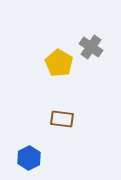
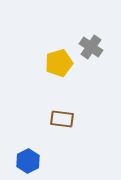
yellow pentagon: rotated 24 degrees clockwise
blue hexagon: moved 1 px left, 3 px down
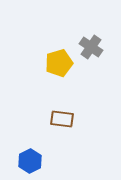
blue hexagon: moved 2 px right
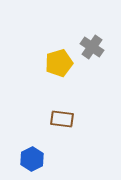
gray cross: moved 1 px right
blue hexagon: moved 2 px right, 2 px up
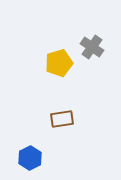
brown rectangle: rotated 15 degrees counterclockwise
blue hexagon: moved 2 px left, 1 px up
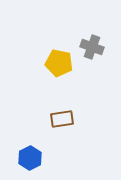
gray cross: rotated 15 degrees counterclockwise
yellow pentagon: rotated 28 degrees clockwise
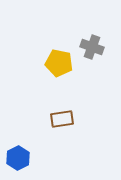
blue hexagon: moved 12 px left
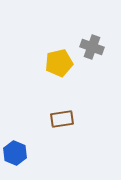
yellow pentagon: rotated 24 degrees counterclockwise
blue hexagon: moved 3 px left, 5 px up; rotated 10 degrees counterclockwise
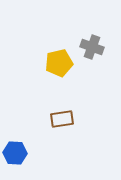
blue hexagon: rotated 20 degrees counterclockwise
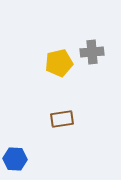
gray cross: moved 5 px down; rotated 25 degrees counterclockwise
blue hexagon: moved 6 px down
